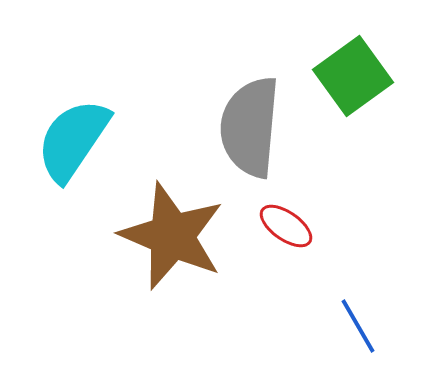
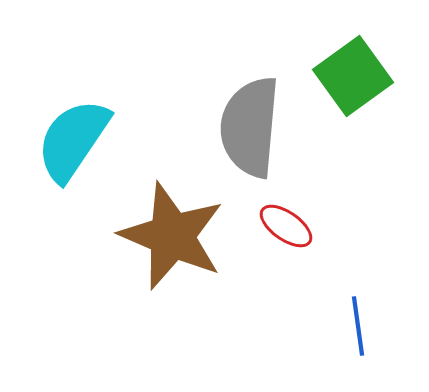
blue line: rotated 22 degrees clockwise
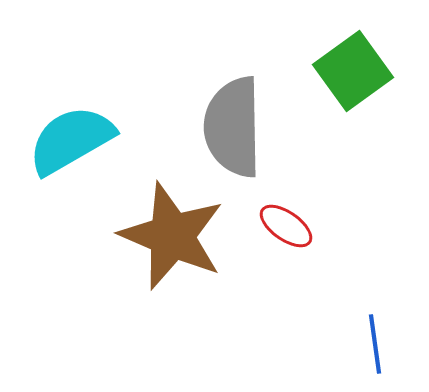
green square: moved 5 px up
gray semicircle: moved 17 px left; rotated 6 degrees counterclockwise
cyan semicircle: moved 2 px left; rotated 26 degrees clockwise
blue line: moved 17 px right, 18 px down
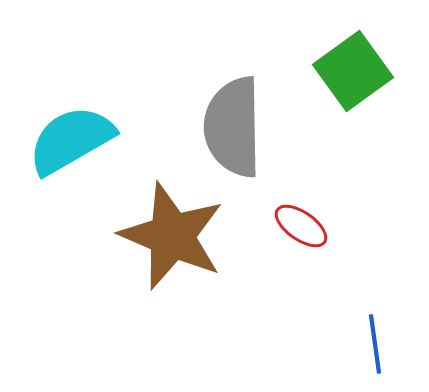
red ellipse: moved 15 px right
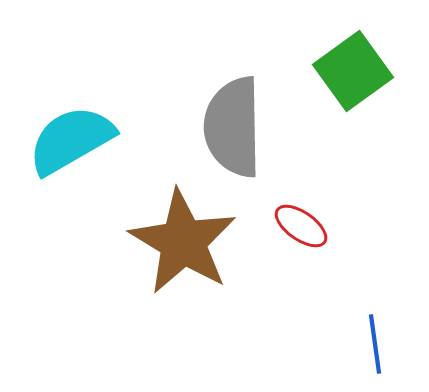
brown star: moved 11 px right, 6 px down; rotated 8 degrees clockwise
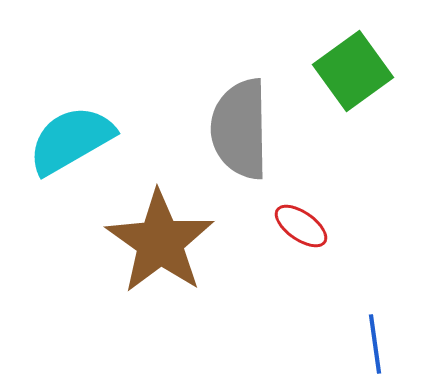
gray semicircle: moved 7 px right, 2 px down
brown star: moved 23 px left; rotated 4 degrees clockwise
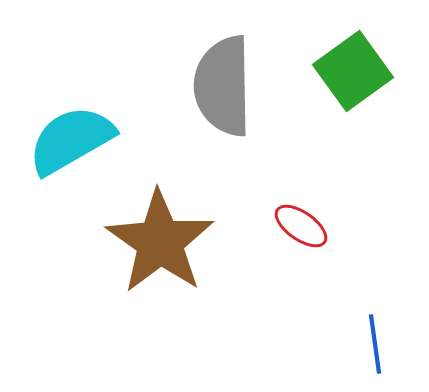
gray semicircle: moved 17 px left, 43 px up
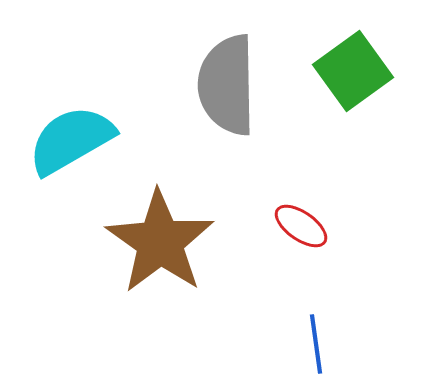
gray semicircle: moved 4 px right, 1 px up
blue line: moved 59 px left
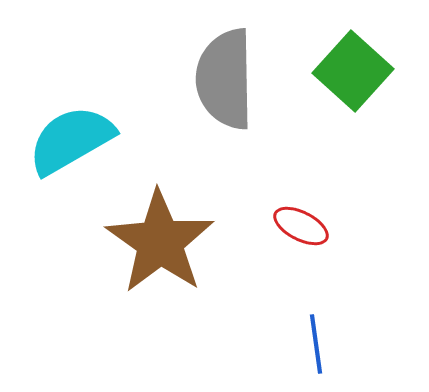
green square: rotated 12 degrees counterclockwise
gray semicircle: moved 2 px left, 6 px up
red ellipse: rotated 8 degrees counterclockwise
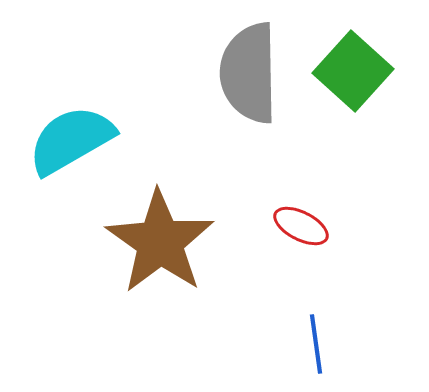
gray semicircle: moved 24 px right, 6 px up
